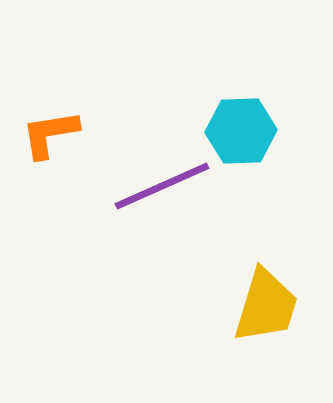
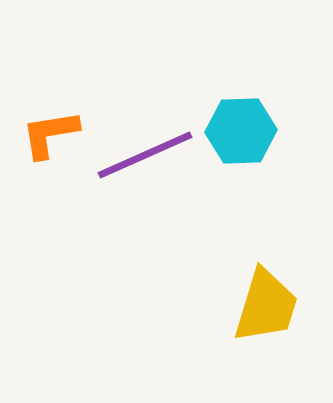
purple line: moved 17 px left, 31 px up
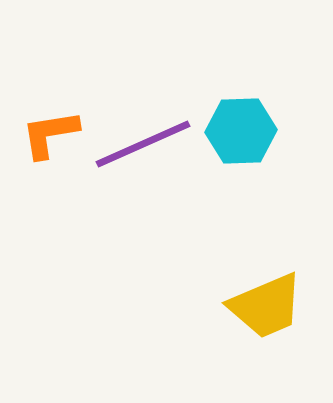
purple line: moved 2 px left, 11 px up
yellow trapezoid: rotated 50 degrees clockwise
